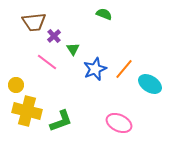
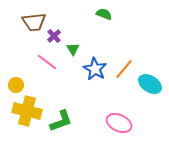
blue star: rotated 20 degrees counterclockwise
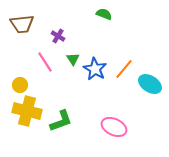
brown trapezoid: moved 12 px left, 2 px down
purple cross: moved 4 px right; rotated 16 degrees counterclockwise
green triangle: moved 10 px down
pink line: moved 2 px left; rotated 20 degrees clockwise
yellow circle: moved 4 px right
pink ellipse: moved 5 px left, 4 px down
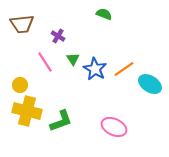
orange line: rotated 15 degrees clockwise
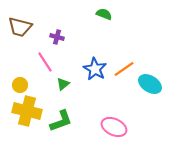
brown trapezoid: moved 2 px left, 3 px down; rotated 20 degrees clockwise
purple cross: moved 1 px left, 1 px down; rotated 16 degrees counterclockwise
green triangle: moved 10 px left, 25 px down; rotated 24 degrees clockwise
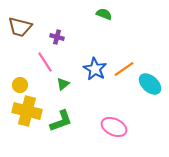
cyan ellipse: rotated 10 degrees clockwise
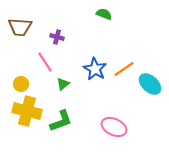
brown trapezoid: rotated 10 degrees counterclockwise
yellow circle: moved 1 px right, 1 px up
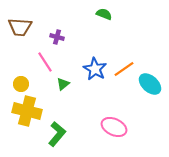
green L-shape: moved 4 px left, 13 px down; rotated 30 degrees counterclockwise
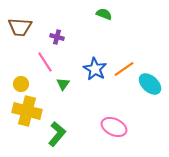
green triangle: rotated 16 degrees counterclockwise
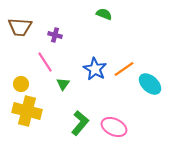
purple cross: moved 2 px left, 2 px up
green L-shape: moved 23 px right, 11 px up
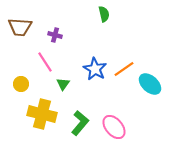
green semicircle: rotated 56 degrees clockwise
yellow cross: moved 15 px right, 3 px down
pink ellipse: rotated 25 degrees clockwise
